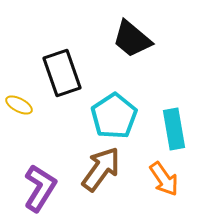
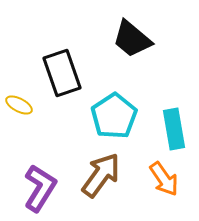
brown arrow: moved 6 px down
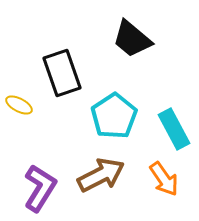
cyan rectangle: rotated 18 degrees counterclockwise
brown arrow: rotated 27 degrees clockwise
